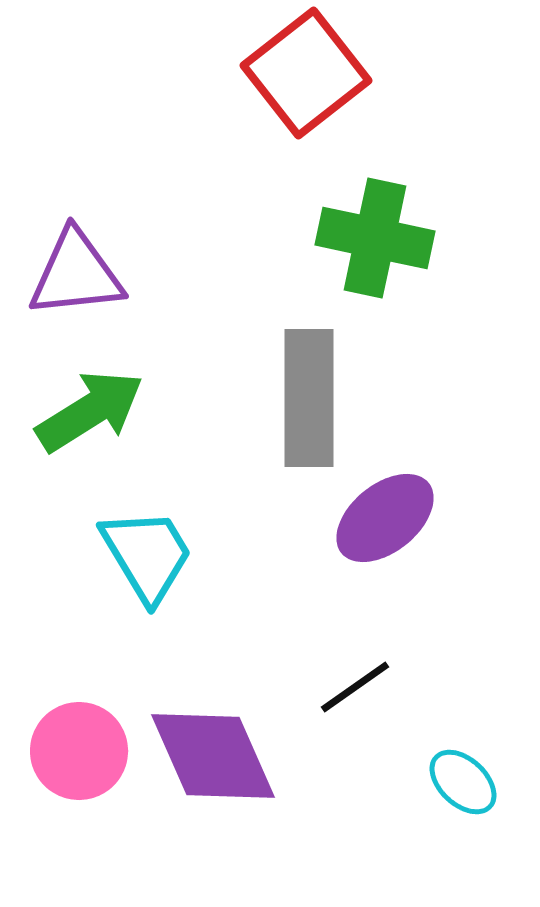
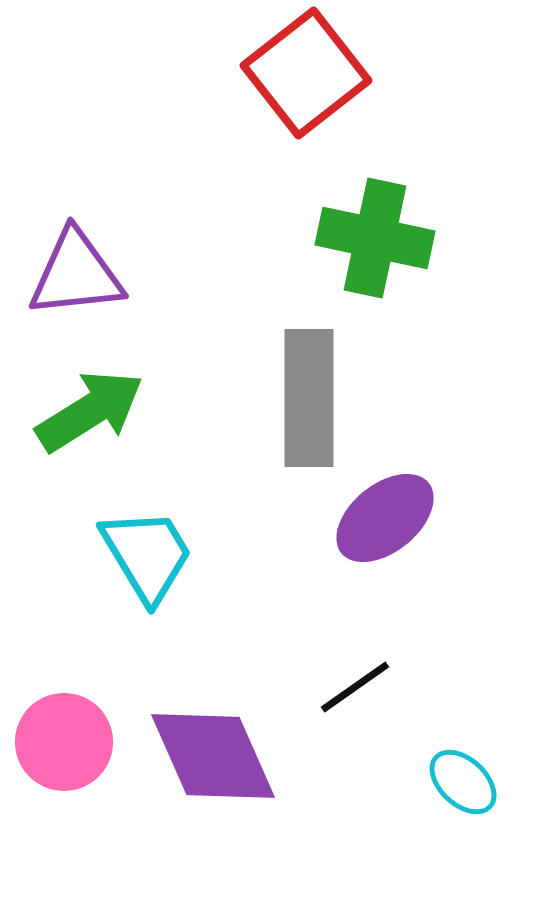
pink circle: moved 15 px left, 9 px up
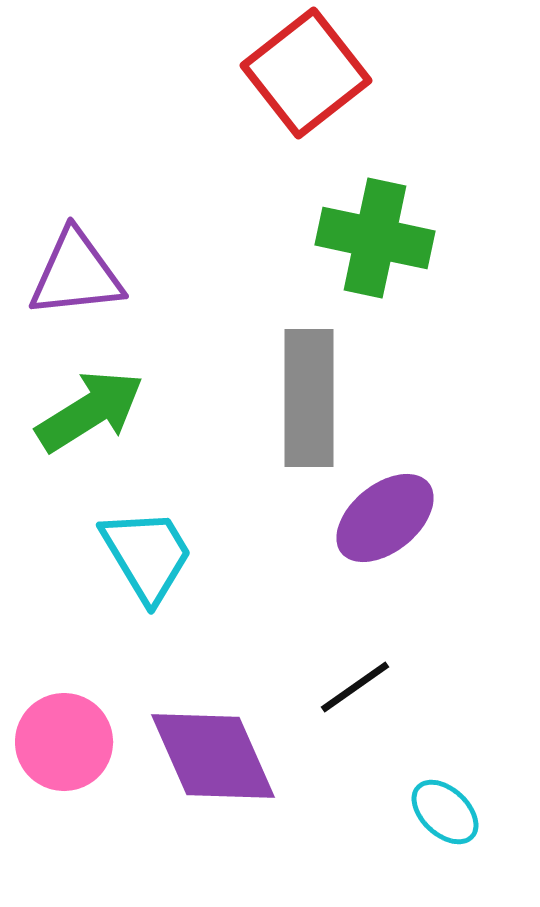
cyan ellipse: moved 18 px left, 30 px down
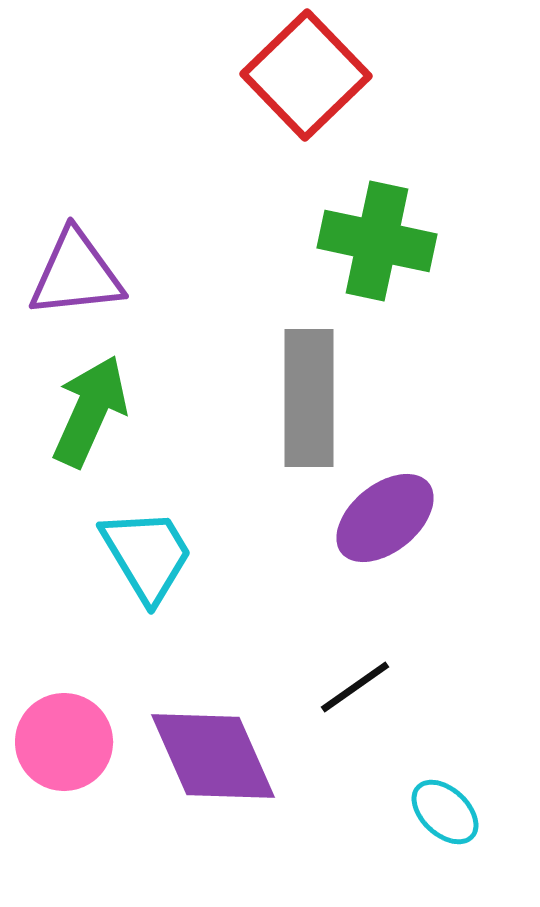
red square: moved 2 px down; rotated 6 degrees counterclockwise
green cross: moved 2 px right, 3 px down
green arrow: rotated 34 degrees counterclockwise
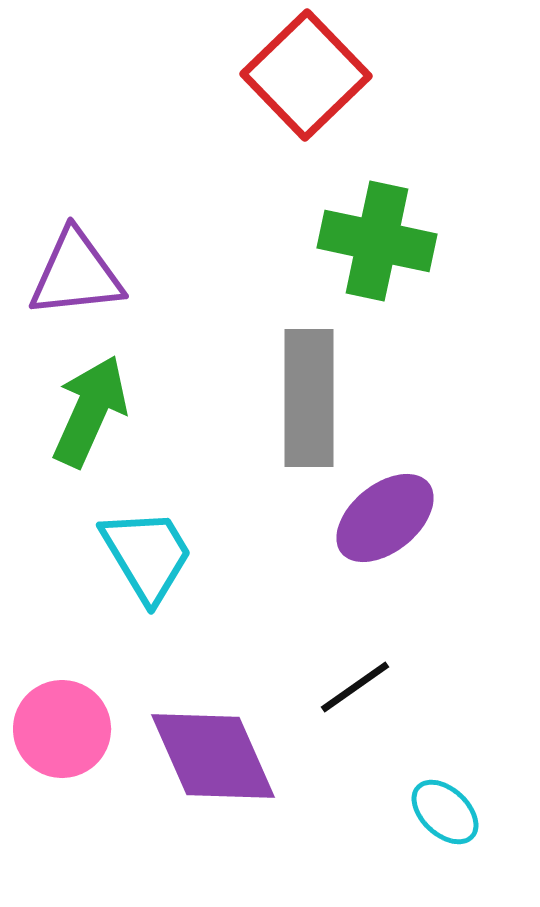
pink circle: moved 2 px left, 13 px up
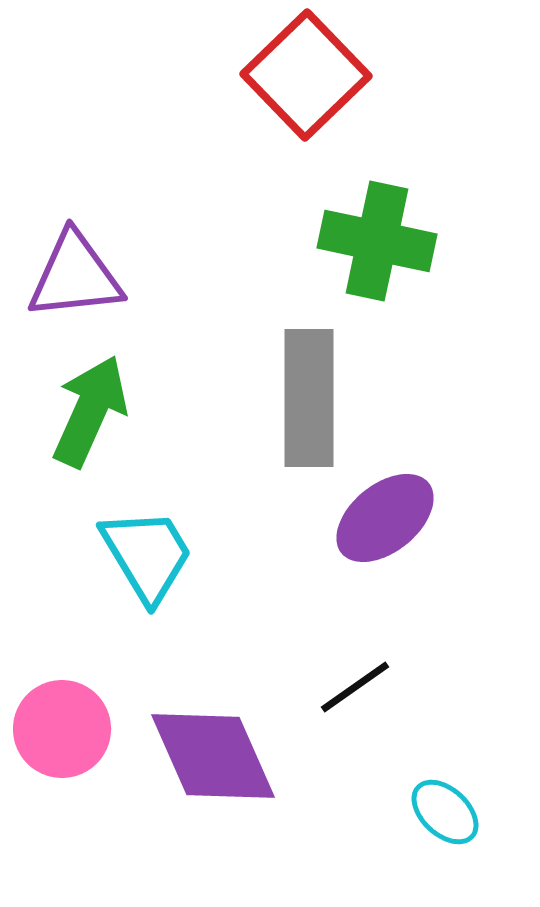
purple triangle: moved 1 px left, 2 px down
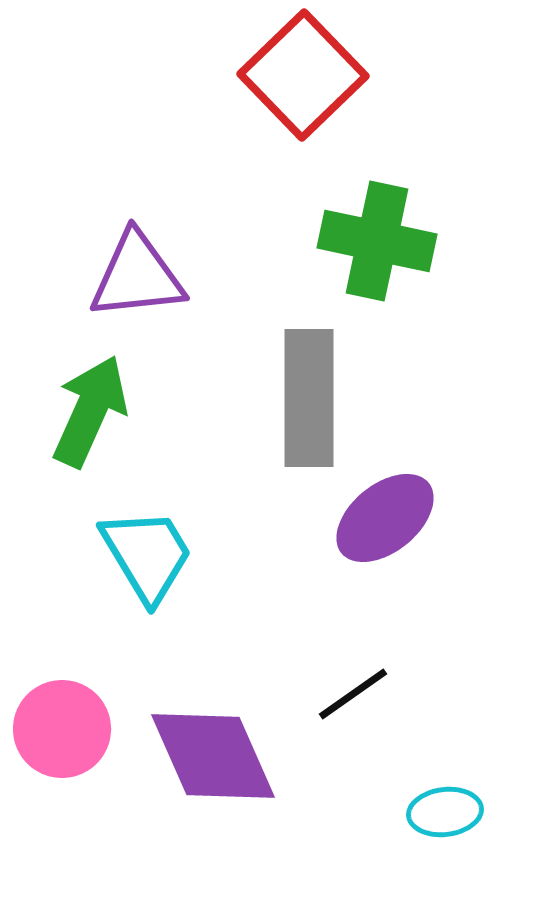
red square: moved 3 px left
purple triangle: moved 62 px right
black line: moved 2 px left, 7 px down
cyan ellipse: rotated 50 degrees counterclockwise
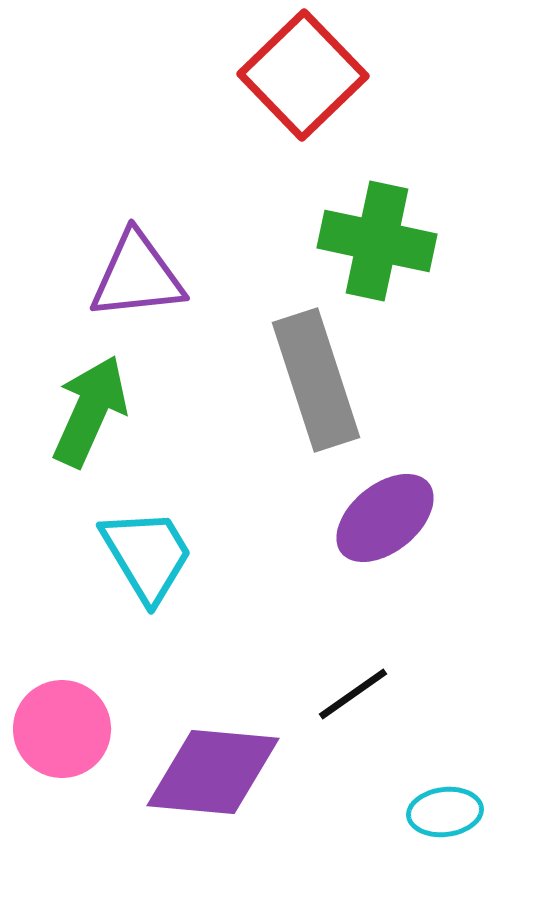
gray rectangle: moved 7 px right, 18 px up; rotated 18 degrees counterclockwise
purple diamond: moved 16 px down; rotated 61 degrees counterclockwise
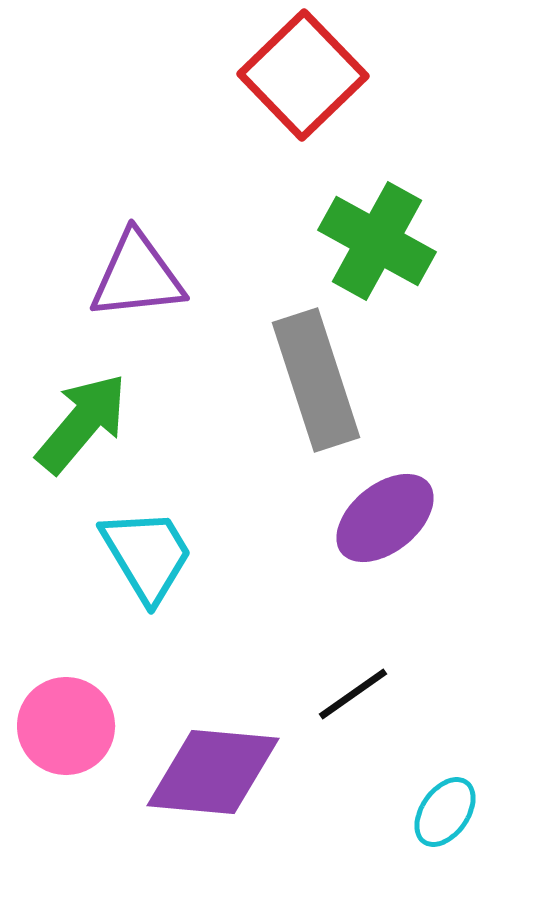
green cross: rotated 17 degrees clockwise
green arrow: moved 8 px left, 12 px down; rotated 16 degrees clockwise
pink circle: moved 4 px right, 3 px up
cyan ellipse: rotated 48 degrees counterclockwise
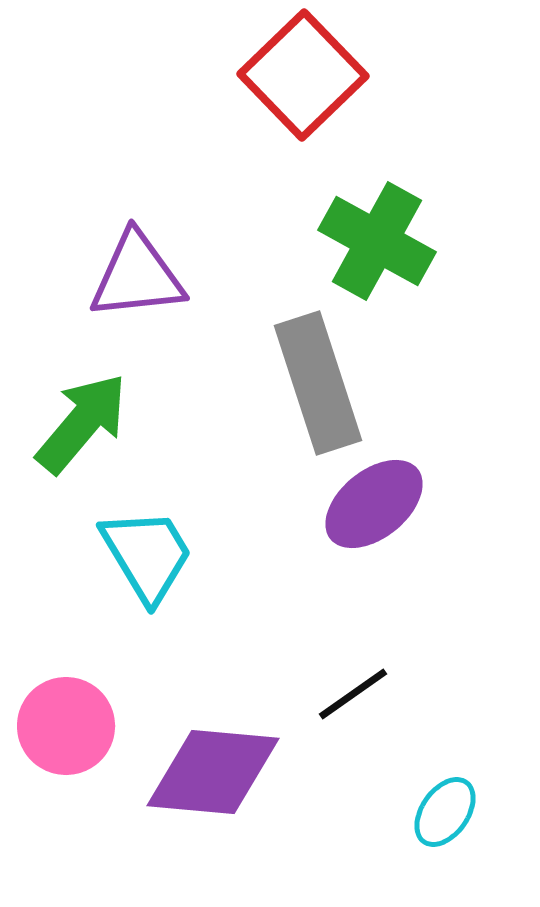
gray rectangle: moved 2 px right, 3 px down
purple ellipse: moved 11 px left, 14 px up
